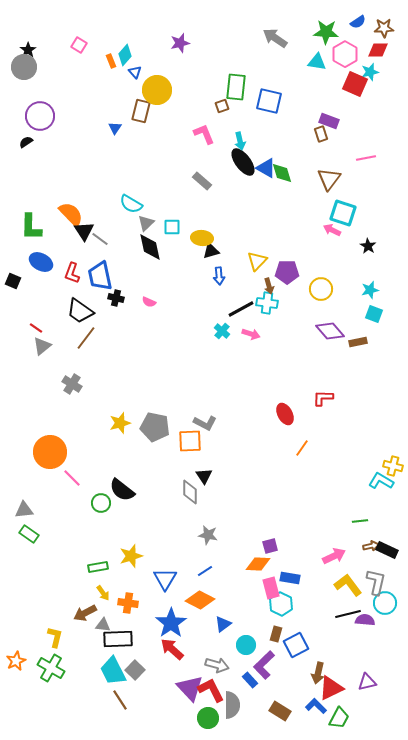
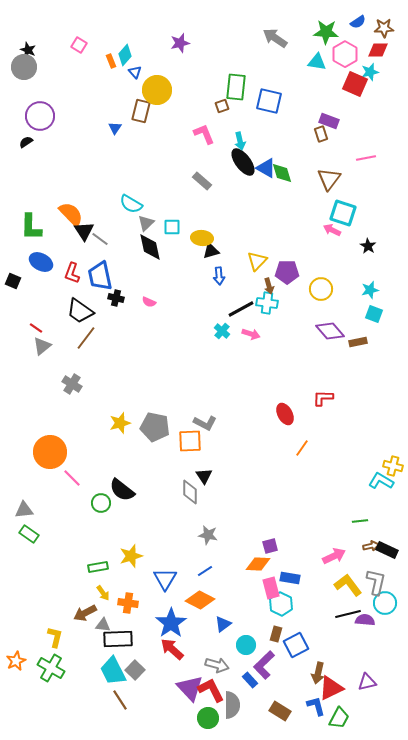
black star at (28, 50): rotated 14 degrees counterclockwise
blue L-shape at (316, 706): rotated 30 degrees clockwise
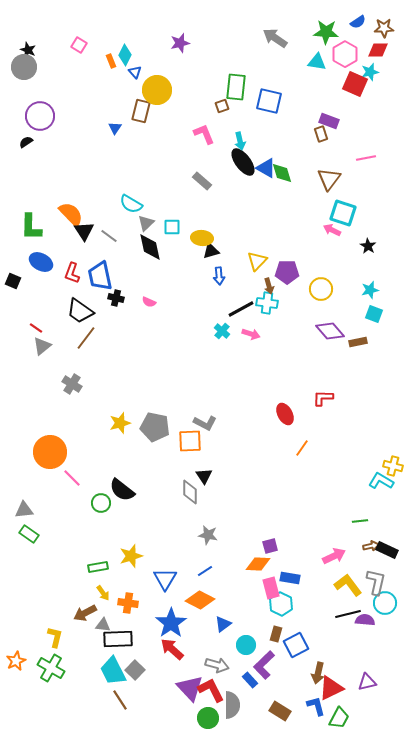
cyan diamond at (125, 55): rotated 15 degrees counterclockwise
gray line at (100, 239): moved 9 px right, 3 px up
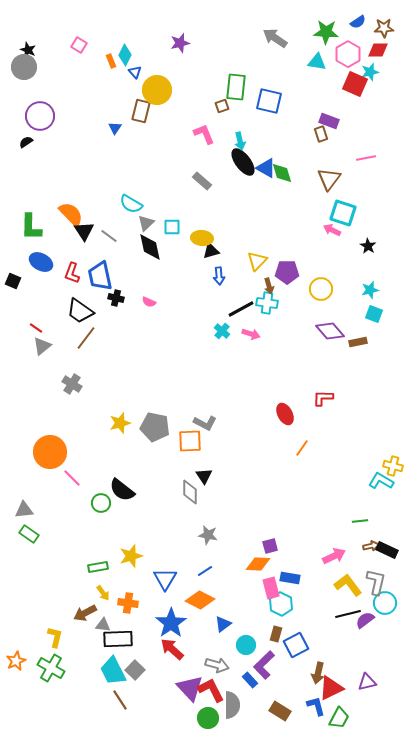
pink hexagon at (345, 54): moved 3 px right
purple semicircle at (365, 620): rotated 42 degrees counterclockwise
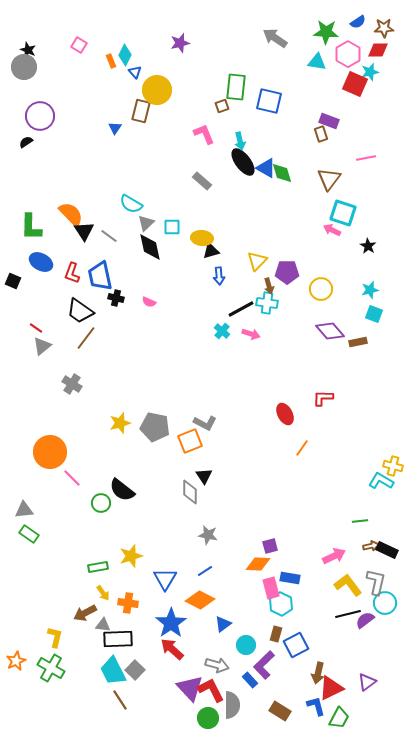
orange square at (190, 441): rotated 20 degrees counterclockwise
purple triangle at (367, 682): rotated 24 degrees counterclockwise
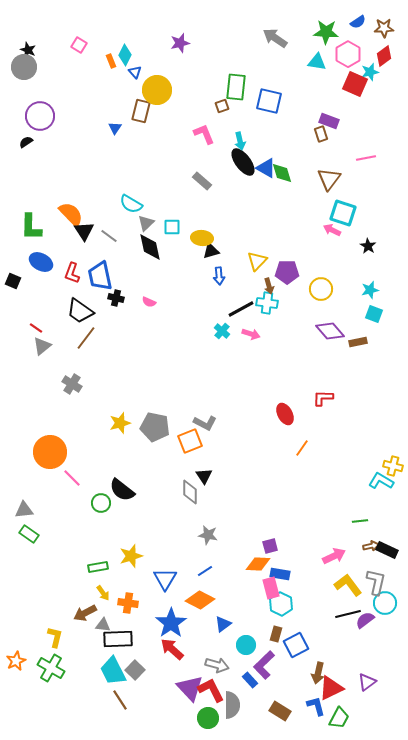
red diamond at (378, 50): moved 6 px right, 6 px down; rotated 35 degrees counterclockwise
blue rectangle at (290, 578): moved 10 px left, 4 px up
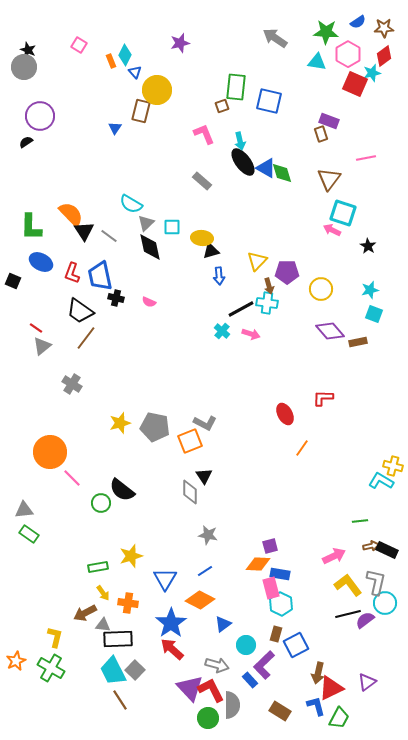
cyan star at (370, 72): moved 2 px right, 1 px down
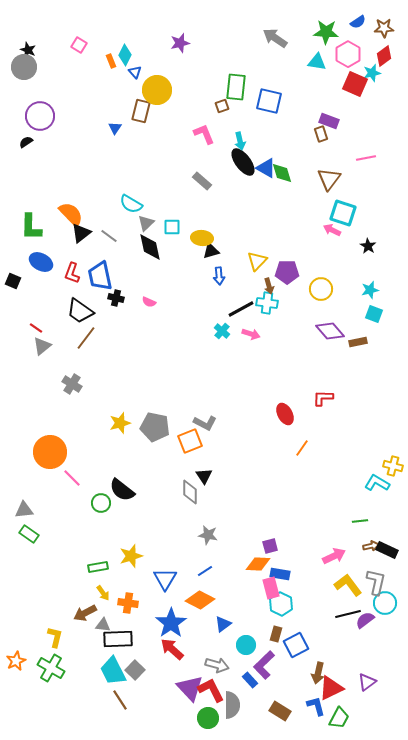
black triangle at (84, 231): moved 3 px left, 2 px down; rotated 25 degrees clockwise
cyan L-shape at (381, 481): moved 4 px left, 2 px down
